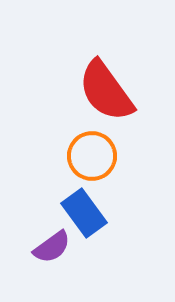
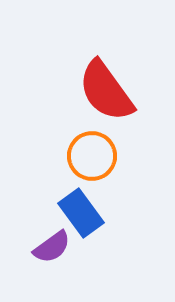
blue rectangle: moved 3 px left
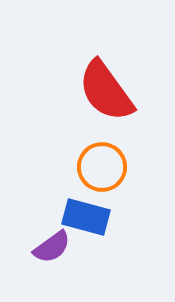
orange circle: moved 10 px right, 11 px down
blue rectangle: moved 5 px right, 4 px down; rotated 39 degrees counterclockwise
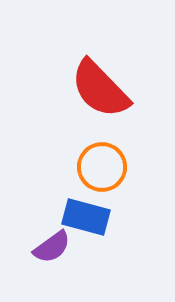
red semicircle: moved 6 px left, 2 px up; rotated 8 degrees counterclockwise
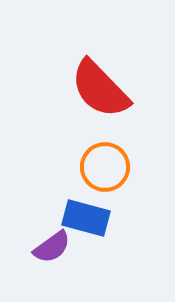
orange circle: moved 3 px right
blue rectangle: moved 1 px down
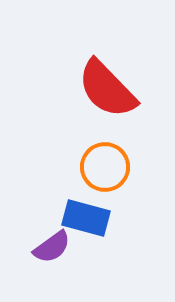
red semicircle: moved 7 px right
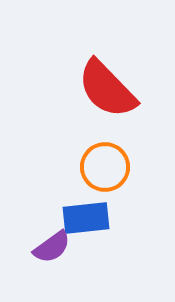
blue rectangle: rotated 21 degrees counterclockwise
